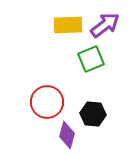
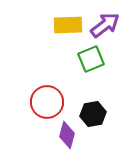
black hexagon: rotated 15 degrees counterclockwise
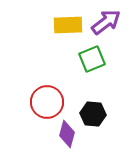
purple arrow: moved 1 px right, 3 px up
green square: moved 1 px right
black hexagon: rotated 15 degrees clockwise
purple diamond: moved 1 px up
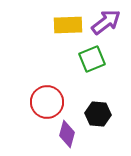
black hexagon: moved 5 px right
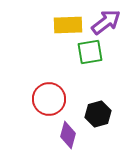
green square: moved 2 px left, 7 px up; rotated 12 degrees clockwise
red circle: moved 2 px right, 3 px up
black hexagon: rotated 20 degrees counterclockwise
purple diamond: moved 1 px right, 1 px down
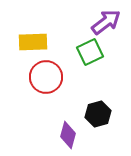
yellow rectangle: moved 35 px left, 17 px down
green square: rotated 16 degrees counterclockwise
red circle: moved 3 px left, 22 px up
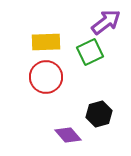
yellow rectangle: moved 13 px right
black hexagon: moved 1 px right
purple diamond: rotated 56 degrees counterclockwise
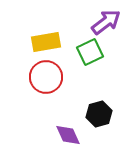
yellow rectangle: rotated 8 degrees counterclockwise
purple diamond: rotated 16 degrees clockwise
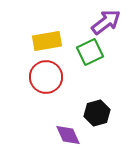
yellow rectangle: moved 1 px right, 1 px up
black hexagon: moved 2 px left, 1 px up
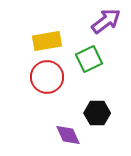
purple arrow: moved 1 px up
green square: moved 1 px left, 7 px down
red circle: moved 1 px right
black hexagon: rotated 15 degrees clockwise
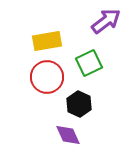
green square: moved 4 px down
black hexagon: moved 18 px left, 9 px up; rotated 25 degrees clockwise
